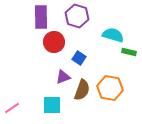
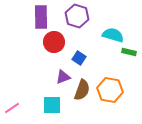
orange hexagon: moved 2 px down
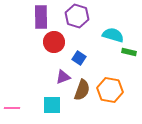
pink line: rotated 35 degrees clockwise
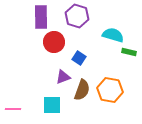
pink line: moved 1 px right, 1 px down
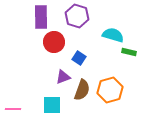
orange hexagon: rotated 25 degrees counterclockwise
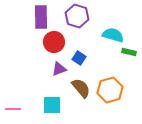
purple triangle: moved 4 px left, 8 px up
brown semicircle: moved 1 px left, 2 px up; rotated 60 degrees counterclockwise
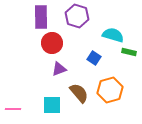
red circle: moved 2 px left, 1 px down
blue square: moved 15 px right
brown semicircle: moved 2 px left, 5 px down
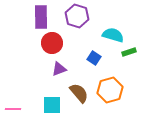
green rectangle: rotated 32 degrees counterclockwise
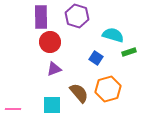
red circle: moved 2 px left, 1 px up
blue square: moved 2 px right
purple triangle: moved 5 px left
orange hexagon: moved 2 px left, 1 px up
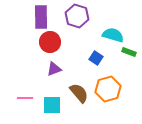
green rectangle: rotated 40 degrees clockwise
pink line: moved 12 px right, 11 px up
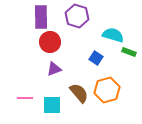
orange hexagon: moved 1 px left, 1 px down
